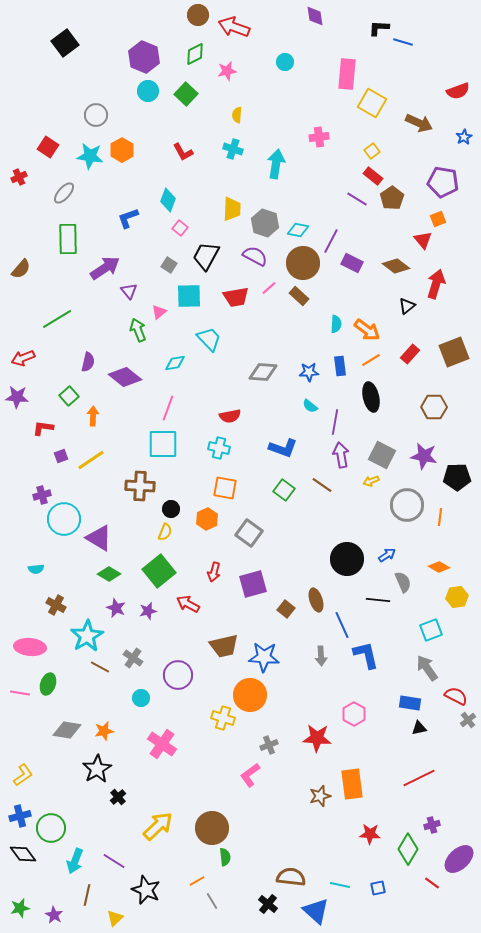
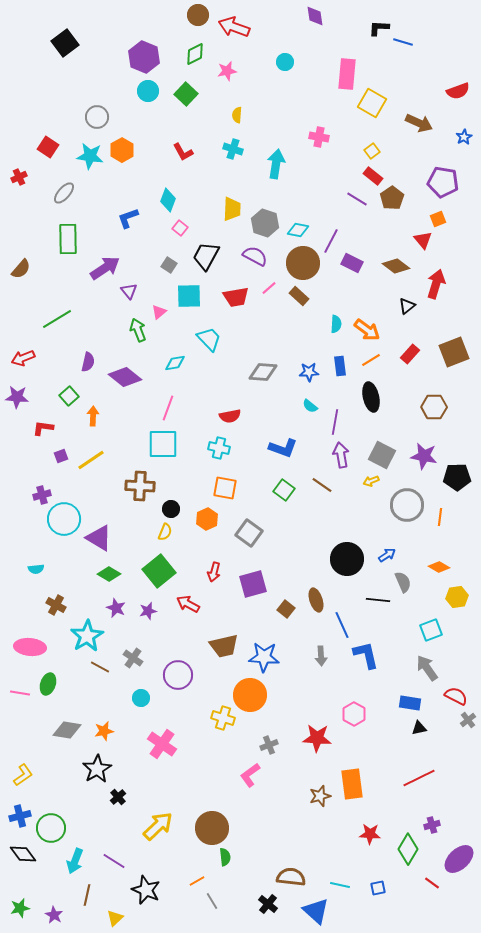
gray circle at (96, 115): moved 1 px right, 2 px down
pink cross at (319, 137): rotated 18 degrees clockwise
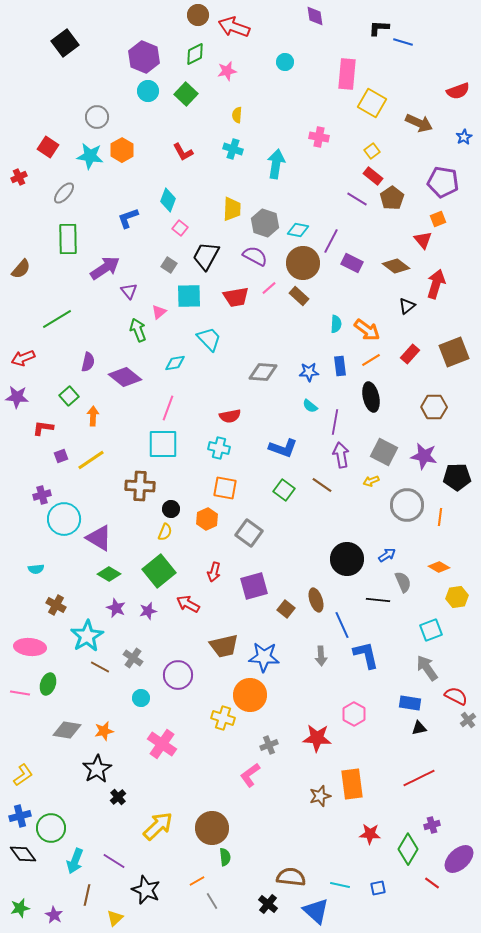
gray square at (382, 455): moved 2 px right, 3 px up
purple square at (253, 584): moved 1 px right, 2 px down
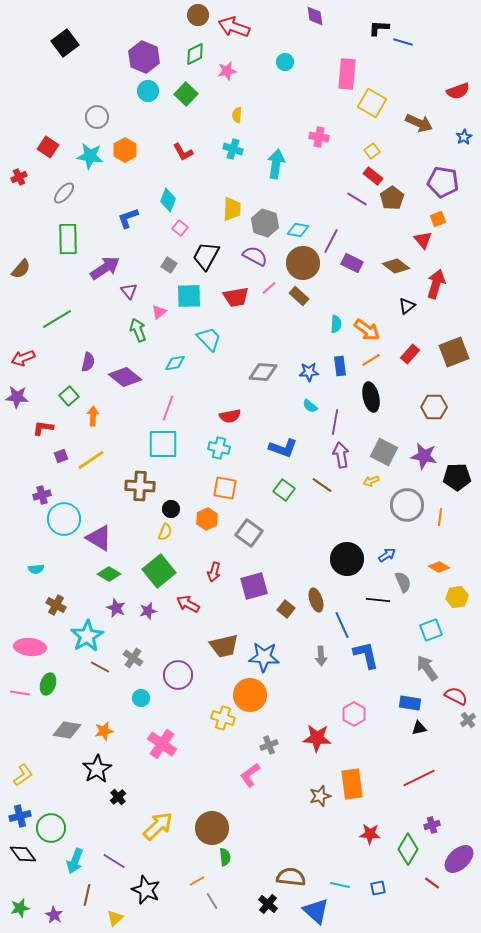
orange hexagon at (122, 150): moved 3 px right
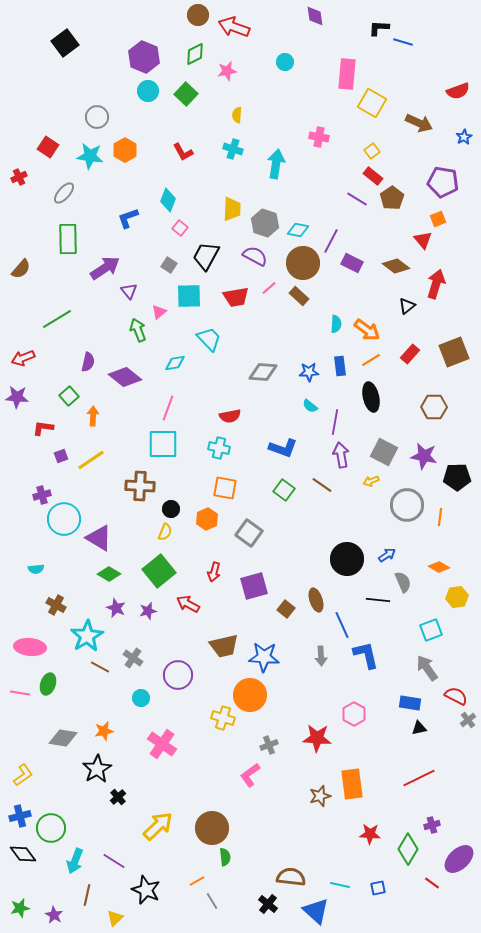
gray diamond at (67, 730): moved 4 px left, 8 px down
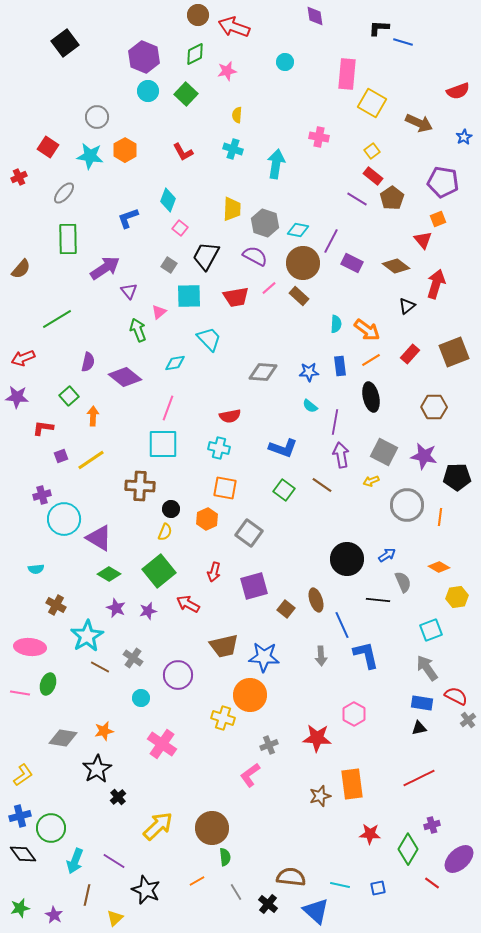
blue rectangle at (410, 703): moved 12 px right
gray line at (212, 901): moved 24 px right, 9 px up
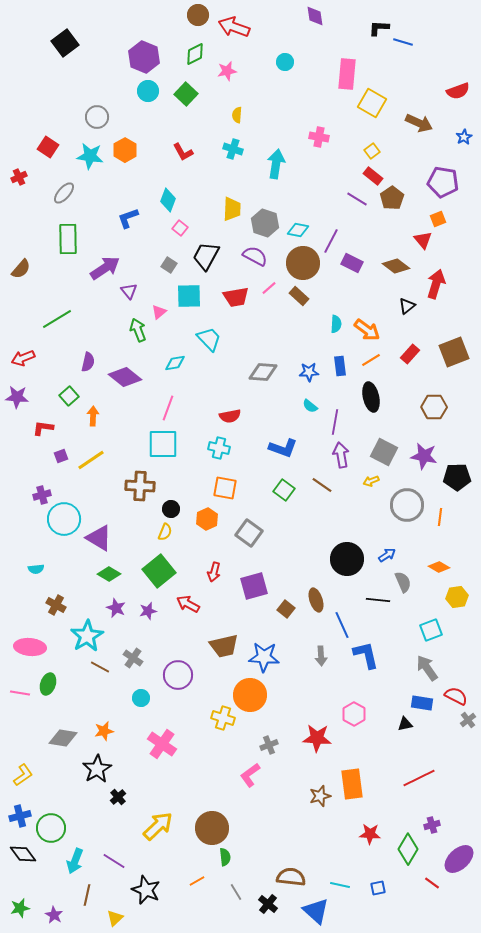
black triangle at (419, 728): moved 14 px left, 4 px up
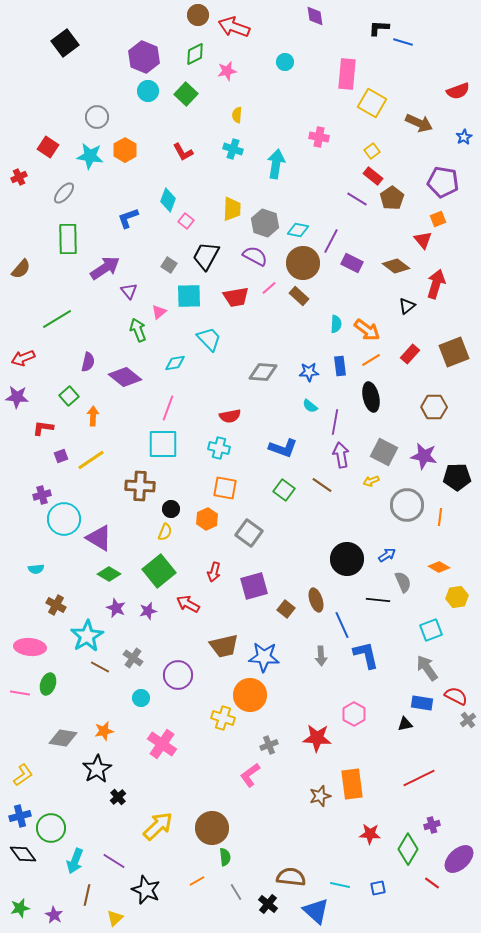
pink square at (180, 228): moved 6 px right, 7 px up
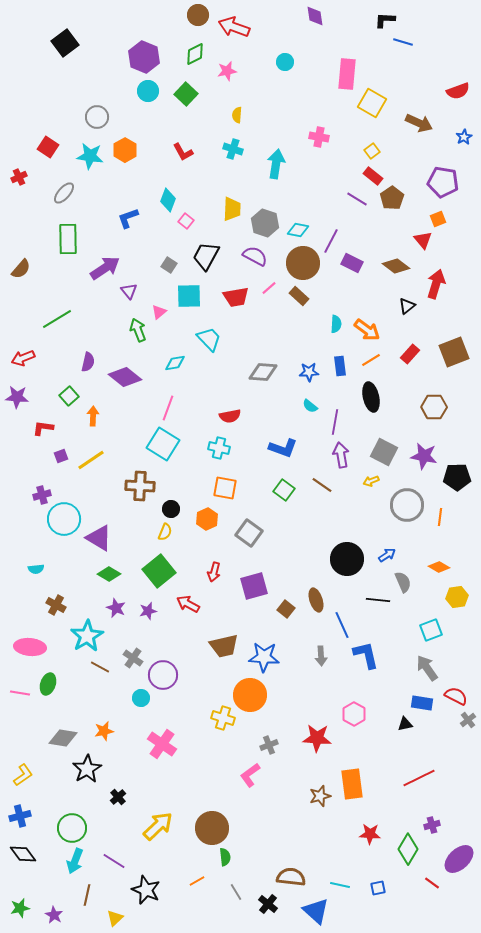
black L-shape at (379, 28): moved 6 px right, 8 px up
cyan square at (163, 444): rotated 32 degrees clockwise
purple circle at (178, 675): moved 15 px left
black star at (97, 769): moved 10 px left
green circle at (51, 828): moved 21 px right
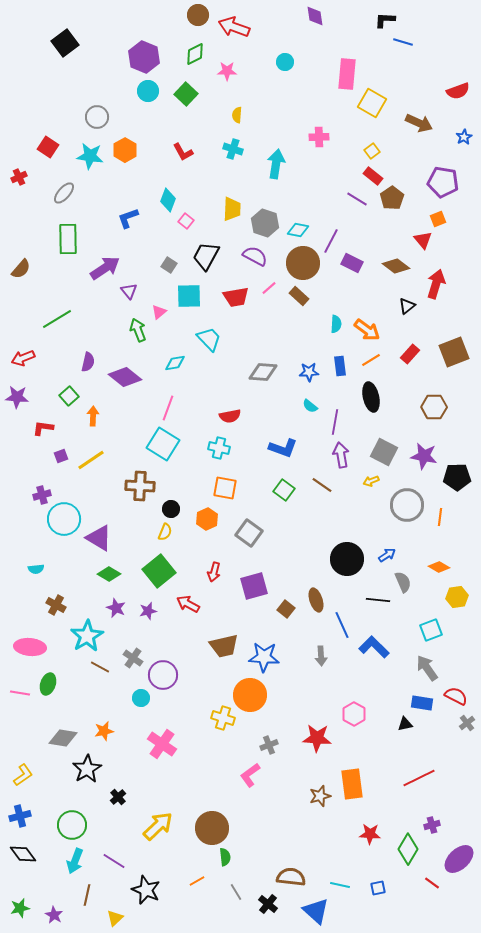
pink star at (227, 71): rotated 12 degrees clockwise
pink cross at (319, 137): rotated 12 degrees counterclockwise
blue L-shape at (366, 655): moved 8 px right, 8 px up; rotated 32 degrees counterclockwise
gray cross at (468, 720): moved 1 px left, 3 px down
green circle at (72, 828): moved 3 px up
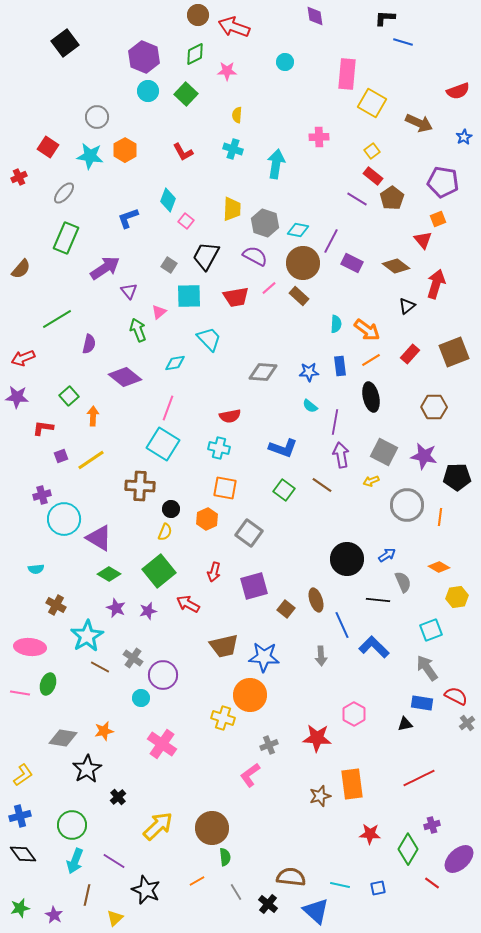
black L-shape at (385, 20): moved 2 px up
green rectangle at (68, 239): moved 2 px left, 1 px up; rotated 24 degrees clockwise
purple semicircle at (88, 362): moved 1 px right, 18 px up
